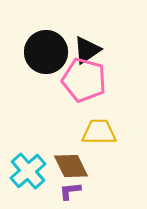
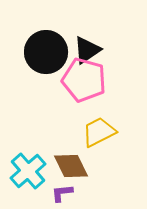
yellow trapezoid: rotated 27 degrees counterclockwise
purple L-shape: moved 8 px left, 2 px down
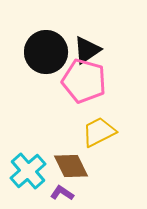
pink pentagon: moved 1 px down
purple L-shape: rotated 40 degrees clockwise
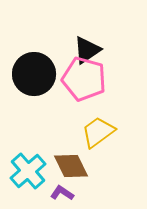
black circle: moved 12 px left, 22 px down
pink pentagon: moved 2 px up
yellow trapezoid: moved 1 px left; rotated 9 degrees counterclockwise
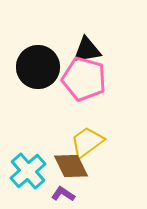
black triangle: rotated 24 degrees clockwise
black circle: moved 4 px right, 7 px up
yellow trapezoid: moved 11 px left, 10 px down
purple L-shape: moved 1 px right, 1 px down
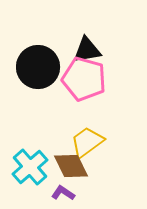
cyan cross: moved 2 px right, 4 px up
purple L-shape: moved 1 px up
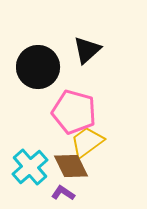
black triangle: rotated 32 degrees counterclockwise
pink pentagon: moved 10 px left, 33 px down
